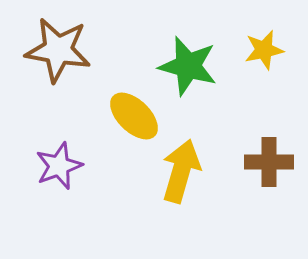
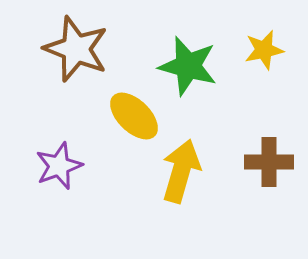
brown star: moved 18 px right, 1 px up; rotated 12 degrees clockwise
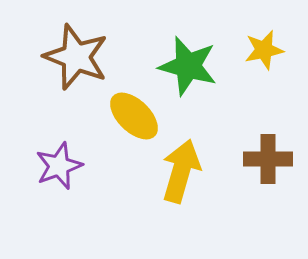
brown star: moved 8 px down
brown cross: moved 1 px left, 3 px up
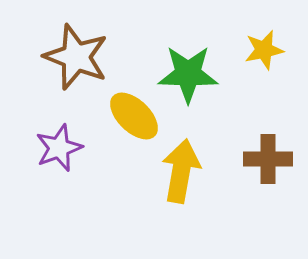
green star: moved 8 px down; rotated 14 degrees counterclockwise
purple star: moved 18 px up
yellow arrow: rotated 6 degrees counterclockwise
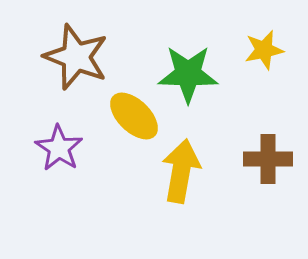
purple star: rotated 18 degrees counterclockwise
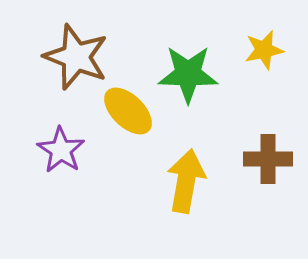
yellow ellipse: moved 6 px left, 5 px up
purple star: moved 2 px right, 2 px down
yellow arrow: moved 5 px right, 10 px down
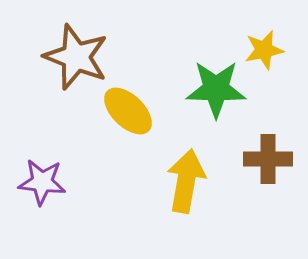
green star: moved 28 px right, 15 px down
purple star: moved 19 px left, 32 px down; rotated 27 degrees counterclockwise
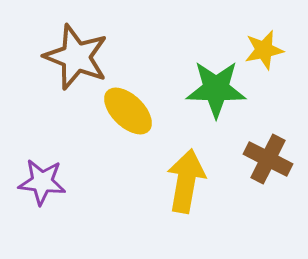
brown cross: rotated 27 degrees clockwise
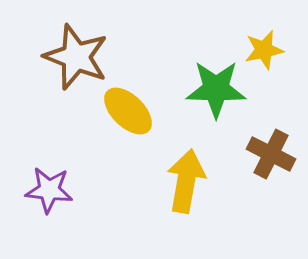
brown cross: moved 3 px right, 5 px up
purple star: moved 7 px right, 8 px down
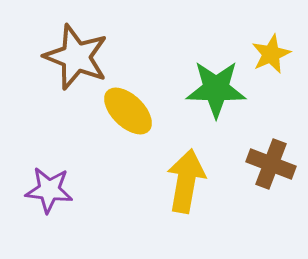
yellow star: moved 7 px right, 4 px down; rotated 12 degrees counterclockwise
brown cross: moved 10 px down; rotated 6 degrees counterclockwise
